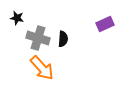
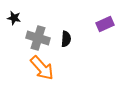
black star: moved 3 px left
black semicircle: moved 3 px right
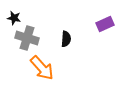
gray cross: moved 11 px left
